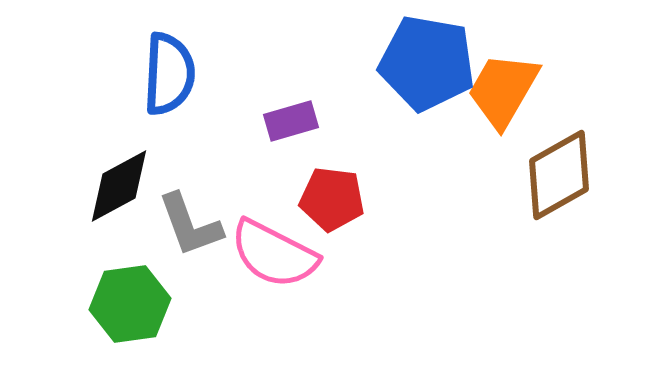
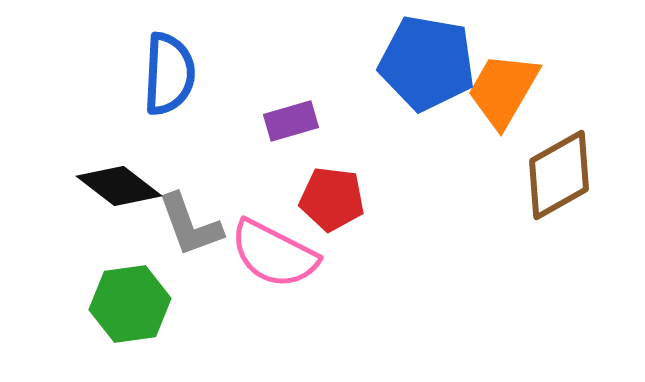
black diamond: rotated 66 degrees clockwise
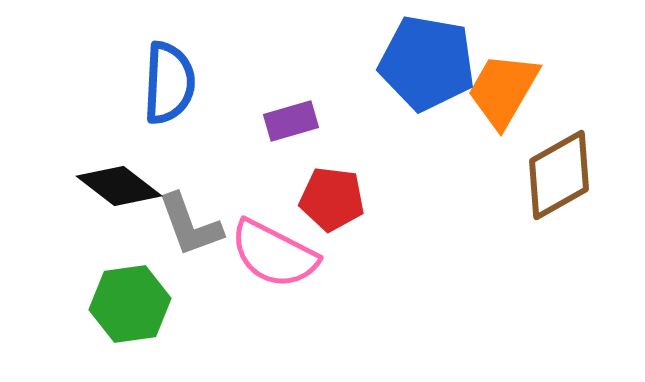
blue semicircle: moved 9 px down
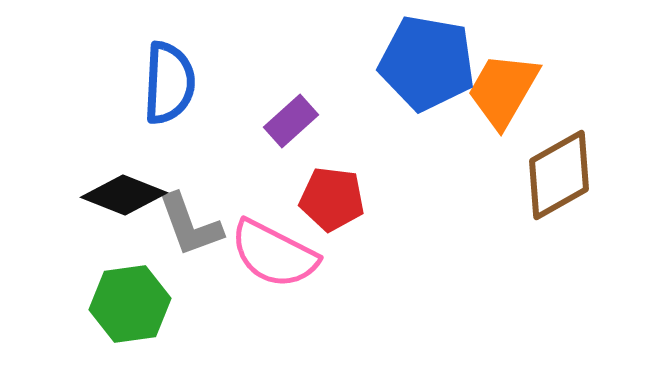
purple rectangle: rotated 26 degrees counterclockwise
black diamond: moved 5 px right, 9 px down; rotated 16 degrees counterclockwise
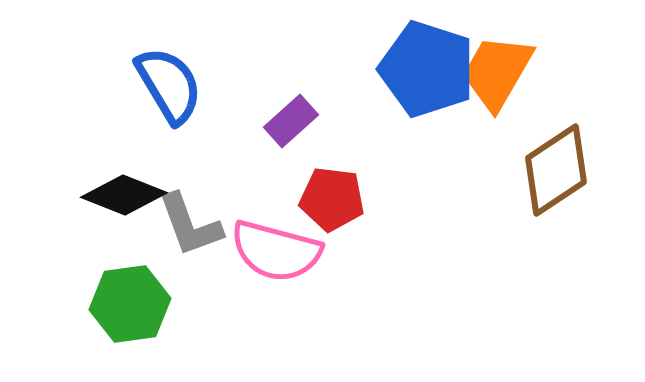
blue pentagon: moved 6 px down; rotated 8 degrees clockwise
blue semicircle: moved 2 px down; rotated 34 degrees counterclockwise
orange trapezoid: moved 6 px left, 18 px up
brown diamond: moved 3 px left, 5 px up; rotated 4 degrees counterclockwise
pink semicircle: moved 2 px right, 3 px up; rotated 12 degrees counterclockwise
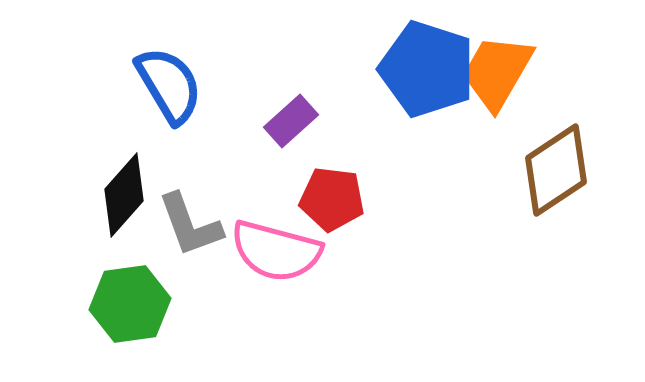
black diamond: rotated 70 degrees counterclockwise
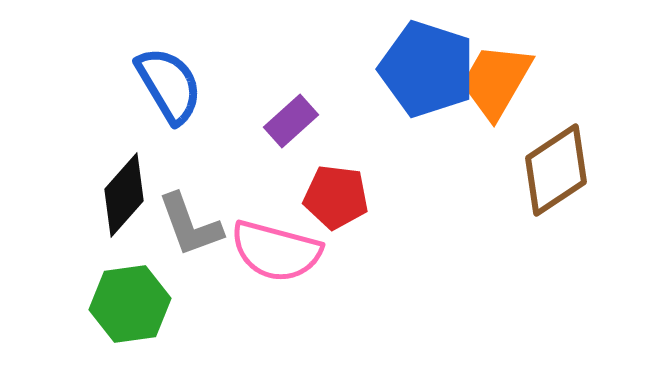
orange trapezoid: moved 1 px left, 9 px down
red pentagon: moved 4 px right, 2 px up
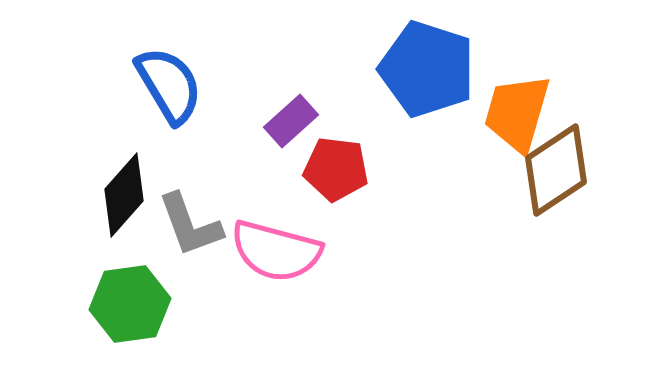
orange trapezoid: moved 21 px right, 32 px down; rotated 14 degrees counterclockwise
red pentagon: moved 28 px up
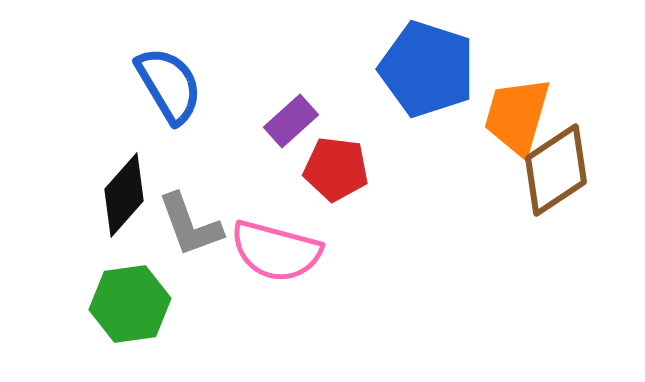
orange trapezoid: moved 3 px down
